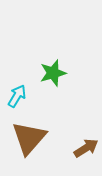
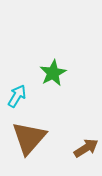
green star: rotated 12 degrees counterclockwise
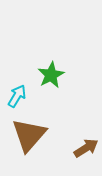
green star: moved 2 px left, 2 px down
brown triangle: moved 3 px up
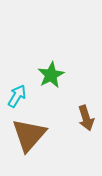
brown arrow: moved 30 px up; rotated 105 degrees clockwise
